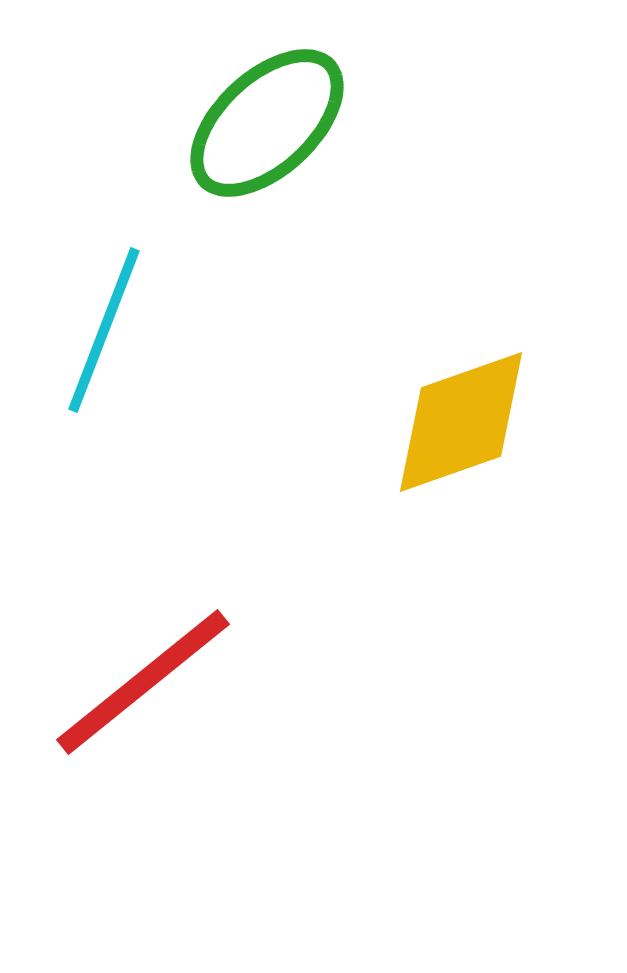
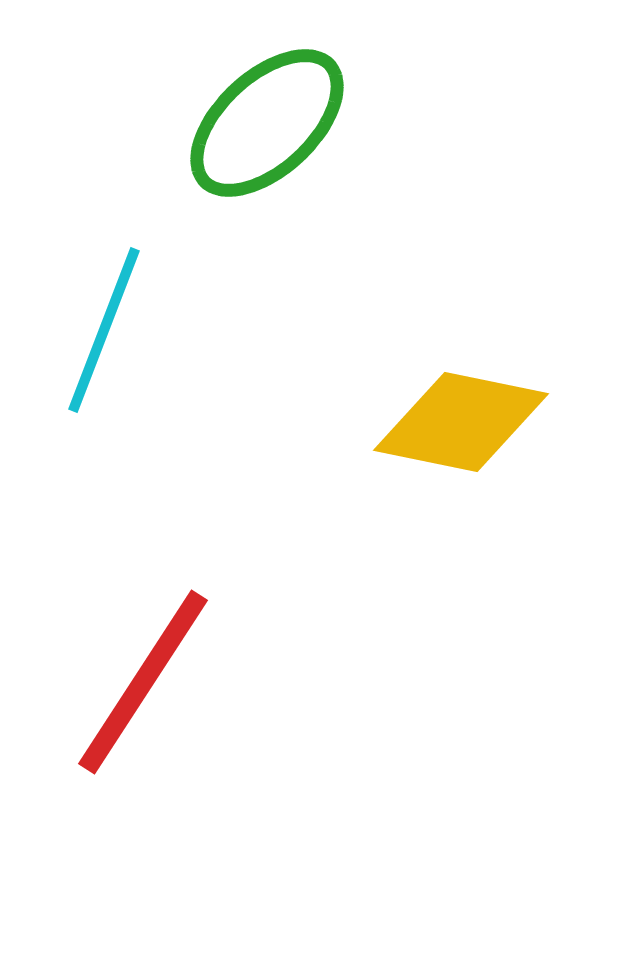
yellow diamond: rotated 31 degrees clockwise
red line: rotated 18 degrees counterclockwise
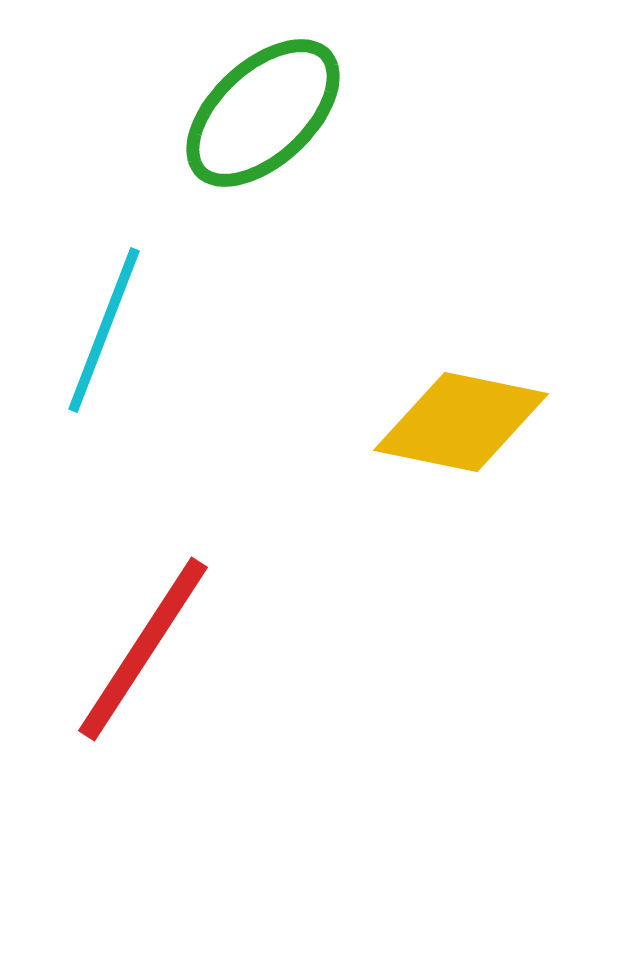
green ellipse: moved 4 px left, 10 px up
red line: moved 33 px up
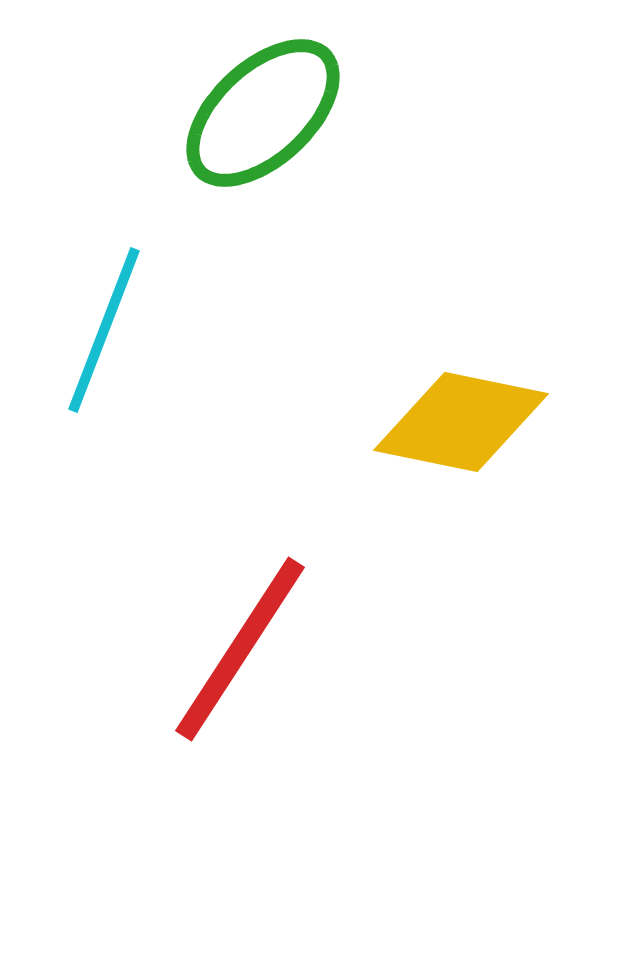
red line: moved 97 px right
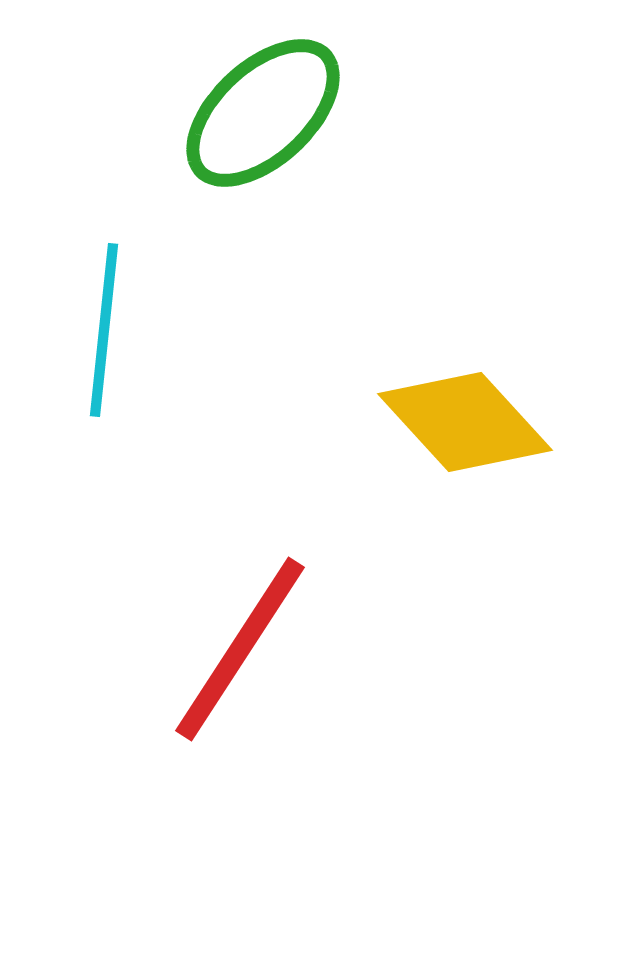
cyan line: rotated 15 degrees counterclockwise
yellow diamond: moved 4 px right; rotated 36 degrees clockwise
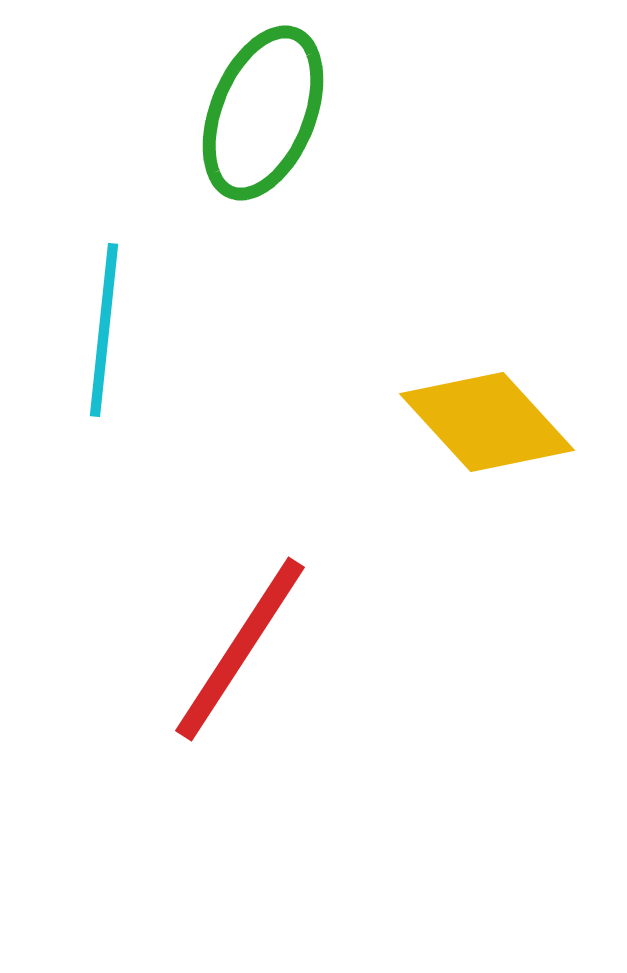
green ellipse: rotated 25 degrees counterclockwise
yellow diamond: moved 22 px right
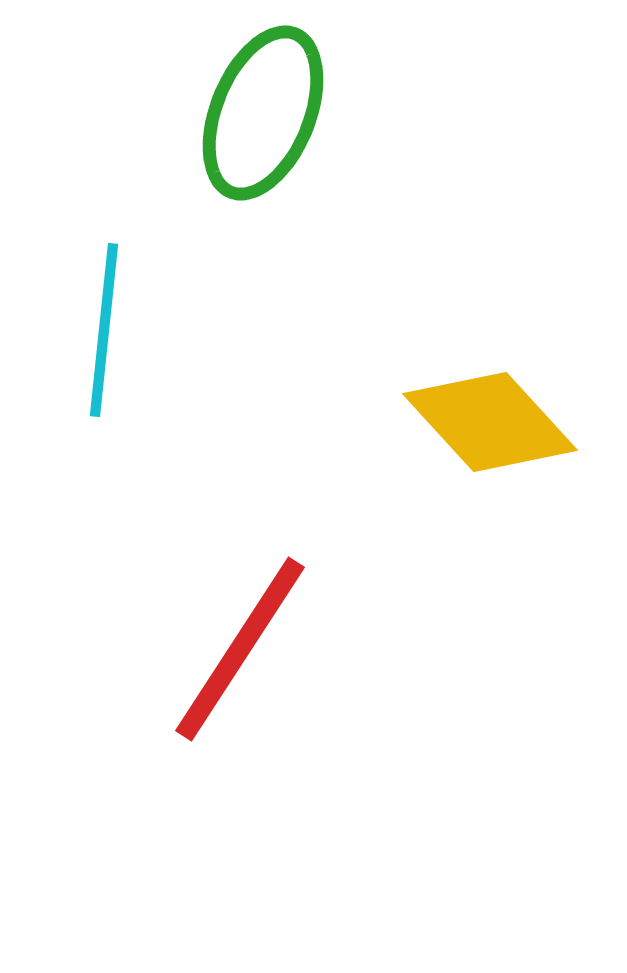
yellow diamond: moved 3 px right
